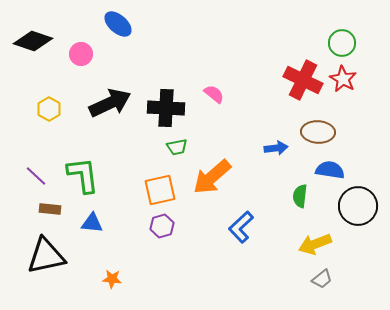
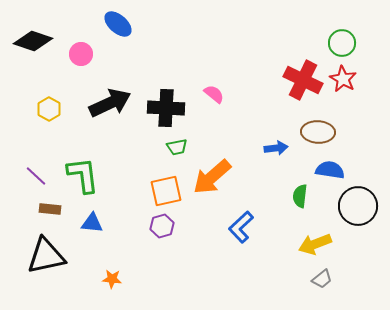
orange square: moved 6 px right, 1 px down
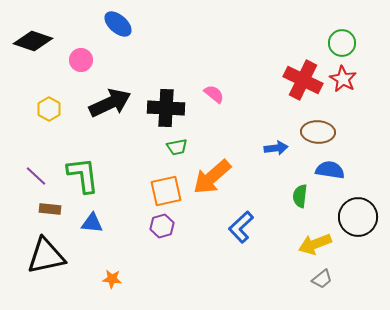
pink circle: moved 6 px down
black circle: moved 11 px down
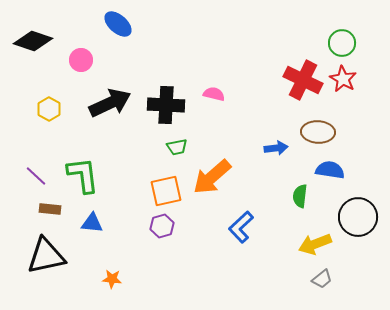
pink semicircle: rotated 25 degrees counterclockwise
black cross: moved 3 px up
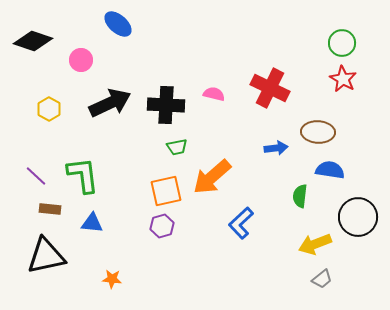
red cross: moved 33 px left, 8 px down
blue L-shape: moved 4 px up
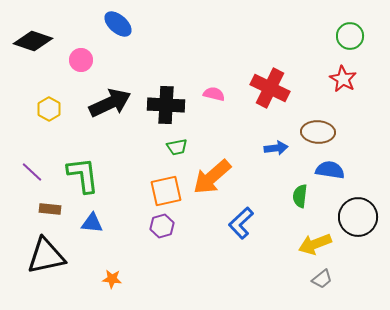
green circle: moved 8 px right, 7 px up
purple line: moved 4 px left, 4 px up
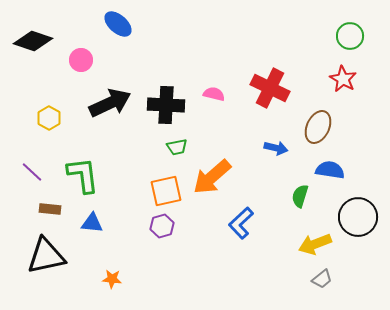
yellow hexagon: moved 9 px down
brown ellipse: moved 5 px up; rotated 68 degrees counterclockwise
blue arrow: rotated 20 degrees clockwise
green semicircle: rotated 10 degrees clockwise
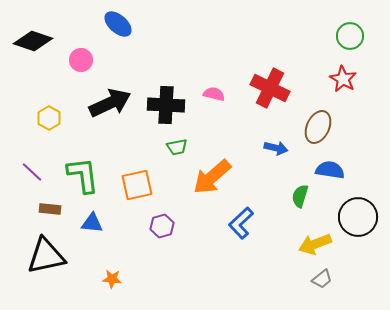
orange square: moved 29 px left, 6 px up
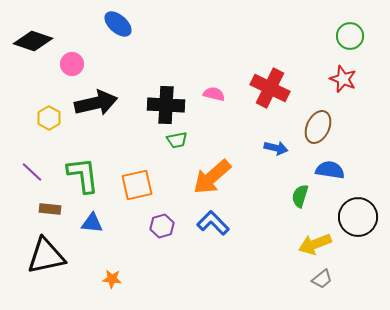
pink circle: moved 9 px left, 4 px down
red star: rotated 8 degrees counterclockwise
black arrow: moved 14 px left; rotated 12 degrees clockwise
green trapezoid: moved 7 px up
blue L-shape: moved 28 px left; rotated 88 degrees clockwise
